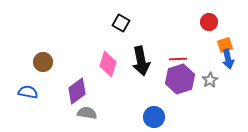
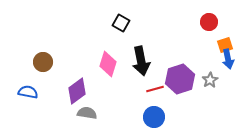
red line: moved 23 px left, 30 px down; rotated 12 degrees counterclockwise
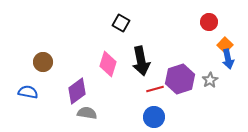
orange square: rotated 28 degrees counterclockwise
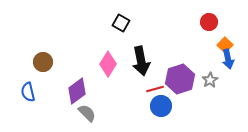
pink diamond: rotated 15 degrees clockwise
blue semicircle: rotated 114 degrees counterclockwise
gray semicircle: rotated 36 degrees clockwise
blue circle: moved 7 px right, 11 px up
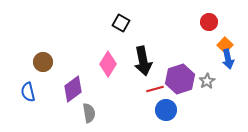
black arrow: moved 2 px right
gray star: moved 3 px left, 1 px down
purple diamond: moved 4 px left, 2 px up
blue circle: moved 5 px right, 4 px down
gray semicircle: moved 2 px right; rotated 36 degrees clockwise
